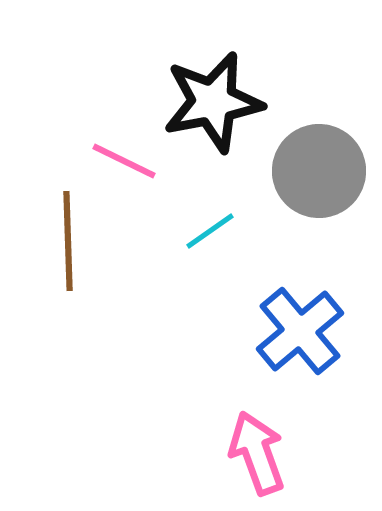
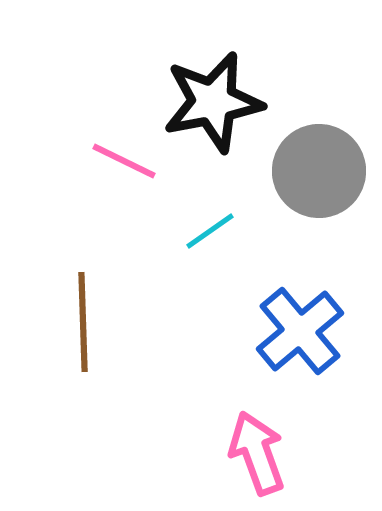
brown line: moved 15 px right, 81 px down
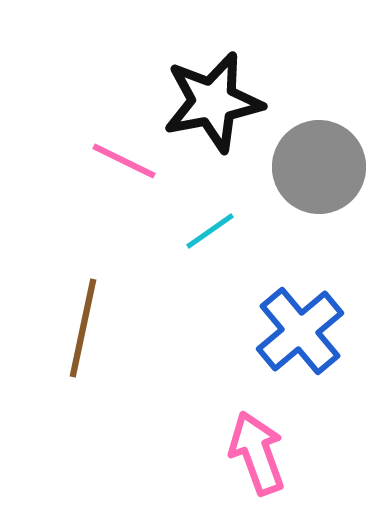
gray circle: moved 4 px up
brown line: moved 6 px down; rotated 14 degrees clockwise
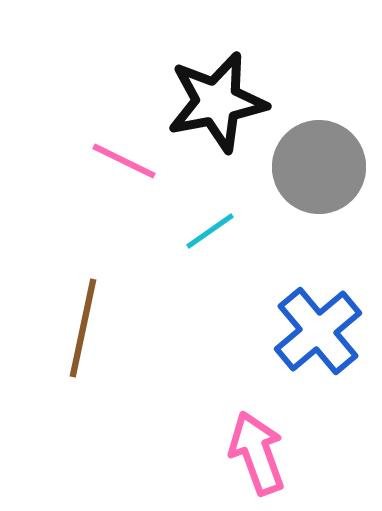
black star: moved 4 px right
blue cross: moved 18 px right
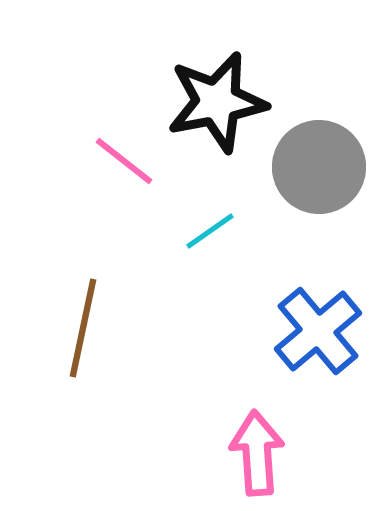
pink line: rotated 12 degrees clockwise
pink arrow: rotated 16 degrees clockwise
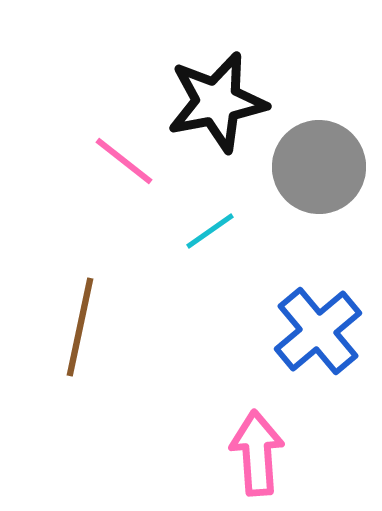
brown line: moved 3 px left, 1 px up
